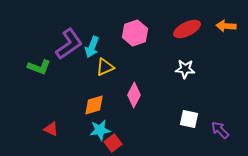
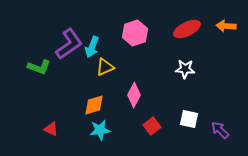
red square: moved 39 px right, 17 px up
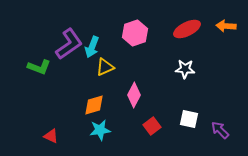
red triangle: moved 7 px down
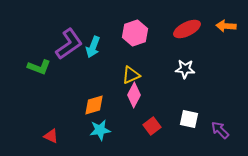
cyan arrow: moved 1 px right
yellow triangle: moved 26 px right, 8 px down
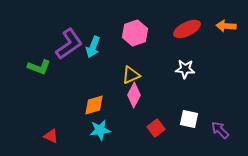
red square: moved 4 px right, 2 px down
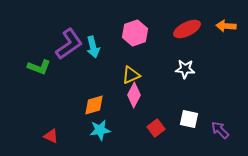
cyan arrow: rotated 35 degrees counterclockwise
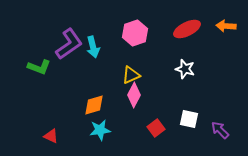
white star: rotated 12 degrees clockwise
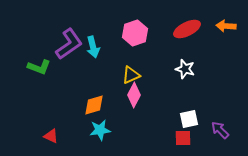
white square: rotated 24 degrees counterclockwise
red square: moved 27 px right, 10 px down; rotated 36 degrees clockwise
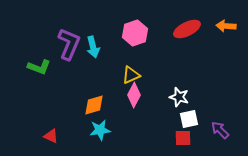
purple L-shape: rotated 32 degrees counterclockwise
white star: moved 6 px left, 28 px down
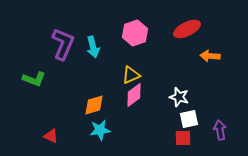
orange arrow: moved 16 px left, 30 px down
purple L-shape: moved 6 px left
green L-shape: moved 5 px left, 12 px down
pink diamond: rotated 25 degrees clockwise
purple arrow: rotated 36 degrees clockwise
